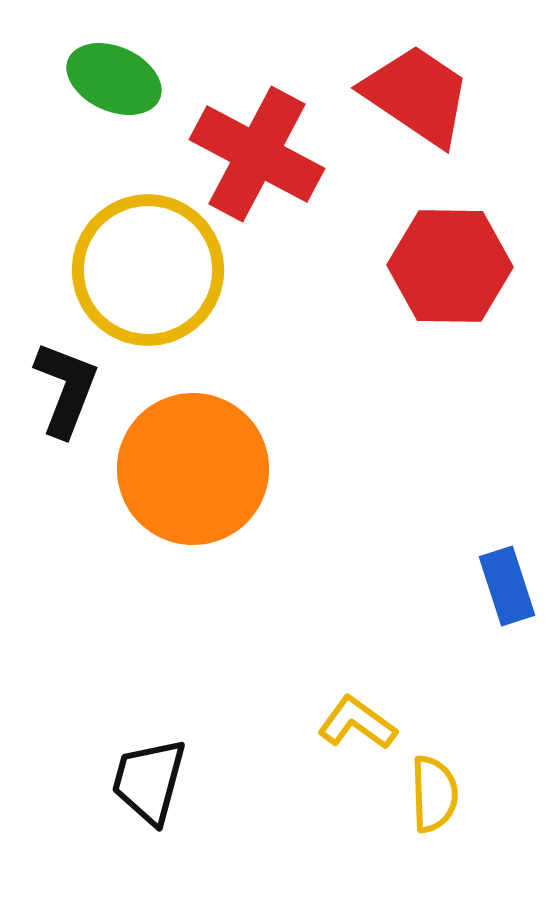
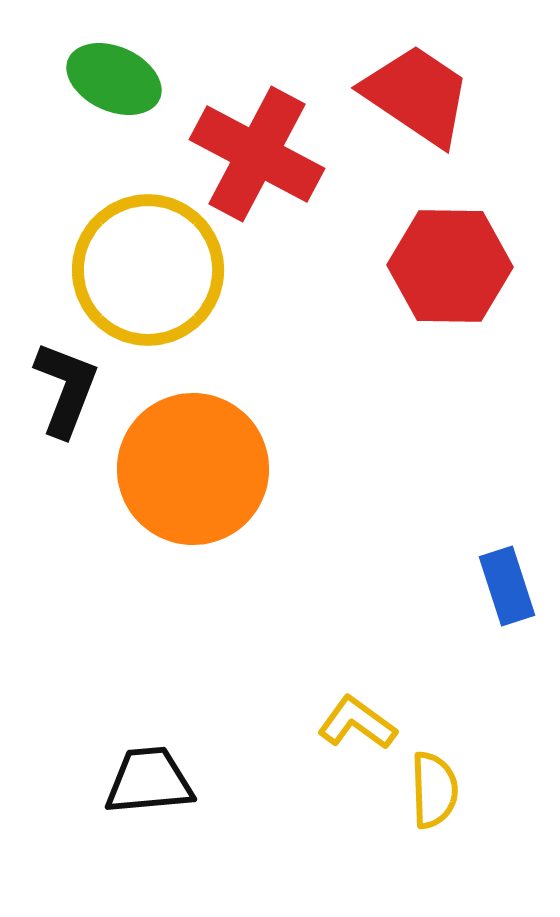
black trapezoid: rotated 70 degrees clockwise
yellow semicircle: moved 4 px up
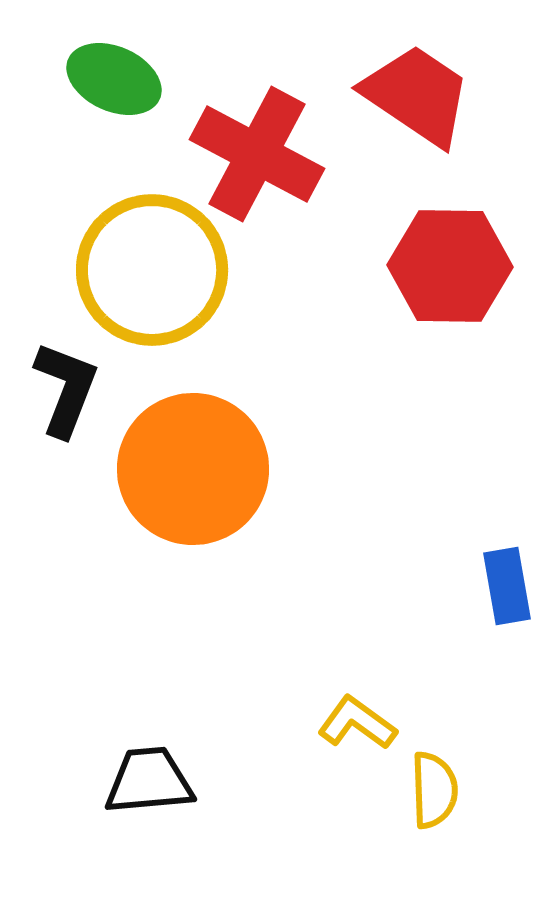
yellow circle: moved 4 px right
blue rectangle: rotated 8 degrees clockwise
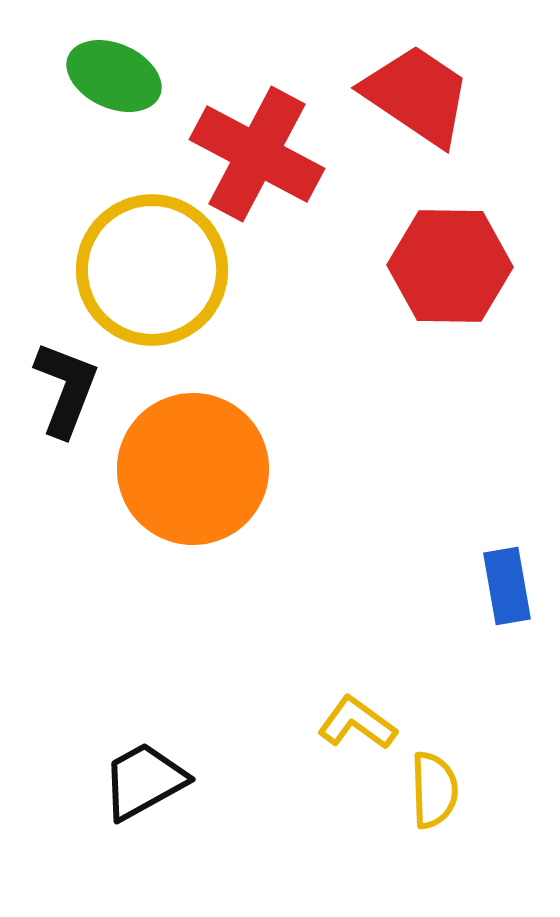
green ellipse: moved 3 px up
black trapezoid: moved 5 px left; rotated 24 degrees counterclockwise
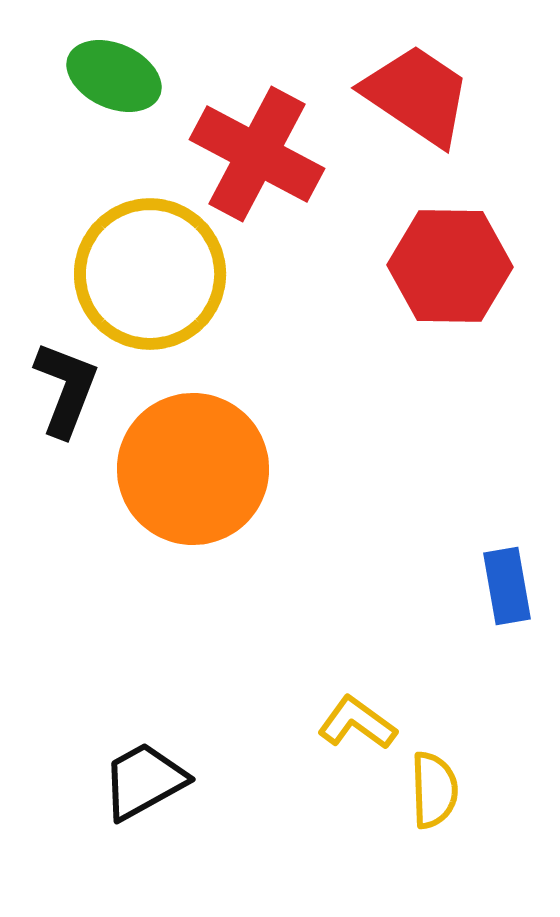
yellow circle: moved 2 px left, 4 px down
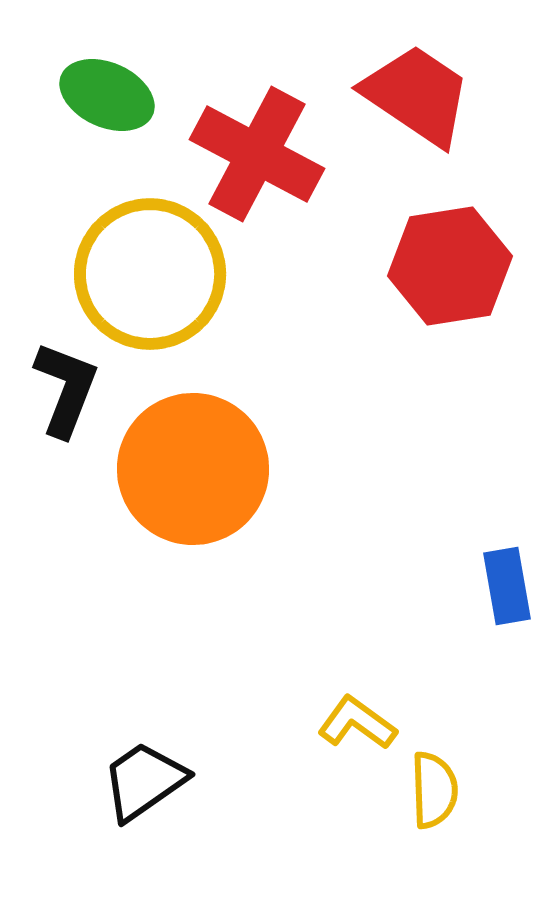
green ellipse: moved 7 px left, 19 px down
red hexagon: rotated 10 degrees counterclockwise
black trapezoid: rotated 6 degrees counterclockwise
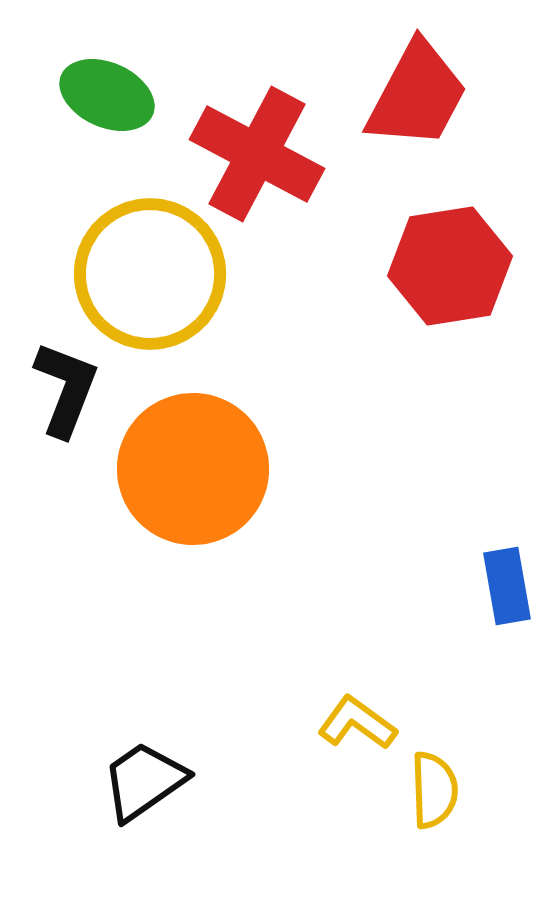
red trapezoid: rotated 84 degrees clockwise
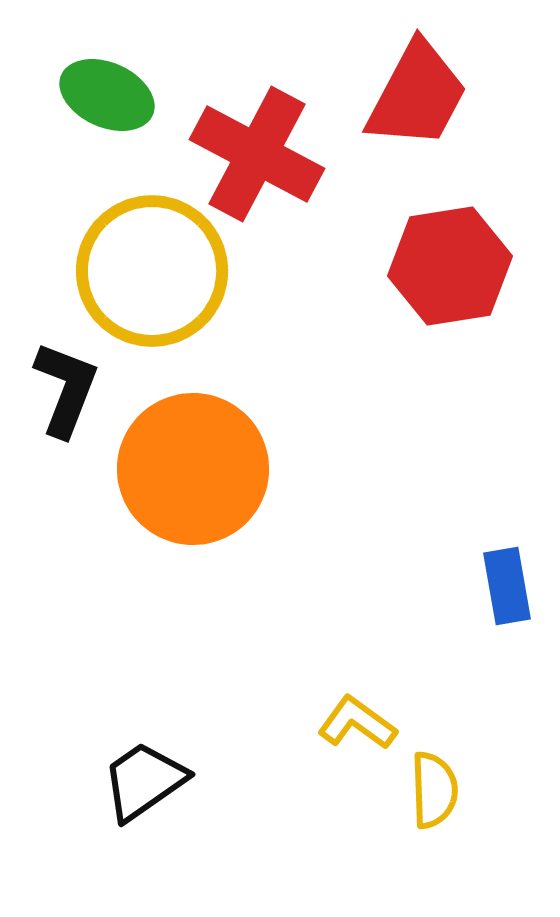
yellow circle: moved 2 px right, 3 px up
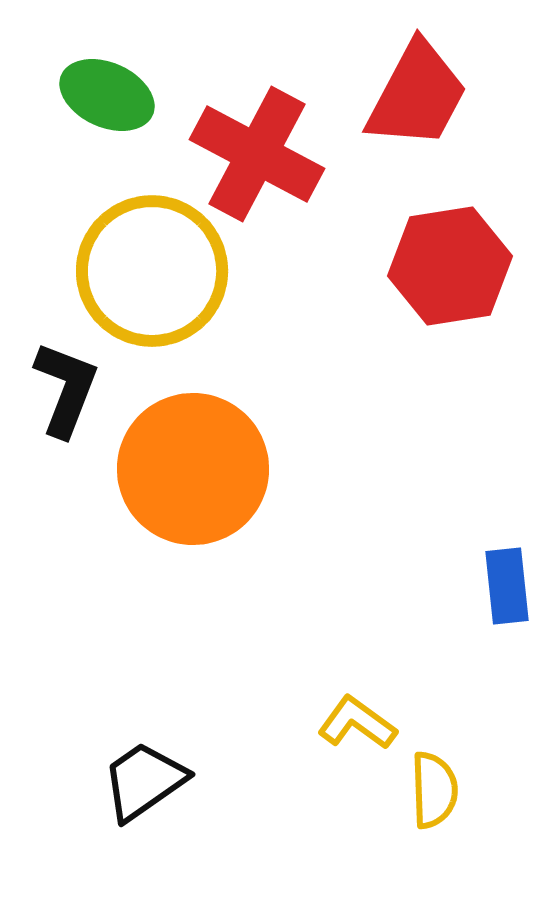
blue rectangle: rotated 4 degrees clockwise
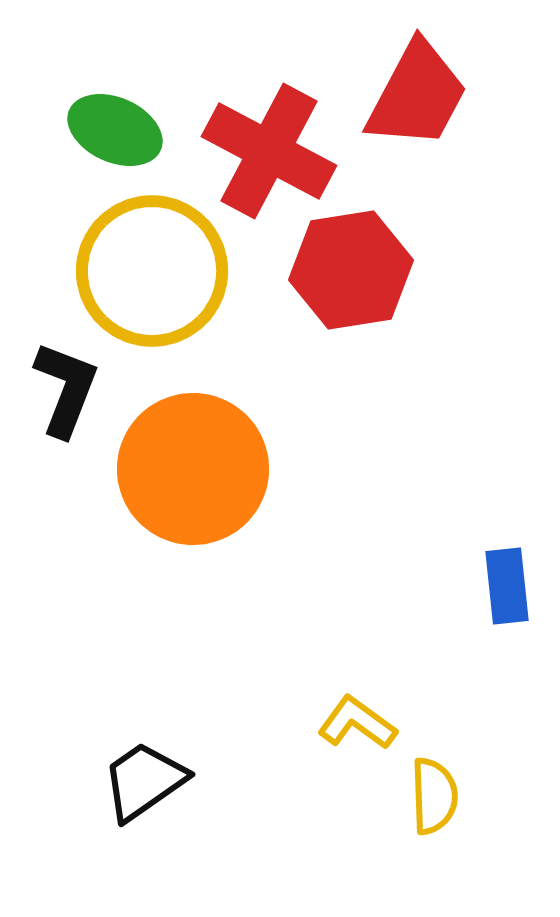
green ellipse: moved 8 px right, 35 px down
red cross: moved 12 px right, 3 px up
red hexagon: moved 99 px left, 4 px down
yellow semicircle: moved 6 px down
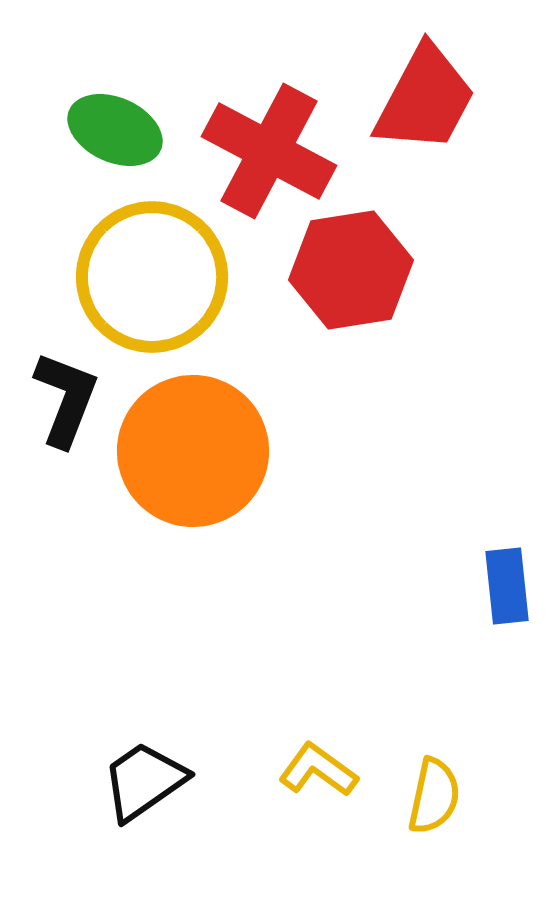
red trapezoid: moved 8 px right, 4 px down
yellow circle: moved 6 px down
black L-shape: moved 10 px down
orange circle: moved 18 px up
yellow L-shape: moved 39 px left, 47 px down
yellow semicircle: rotated 14 degrees clockwise
